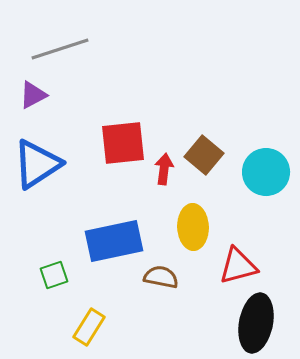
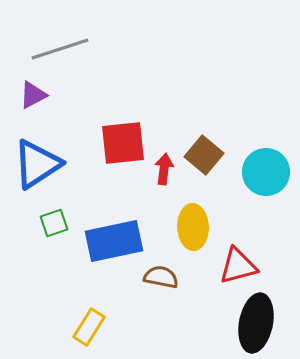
green square: moved 52 px up
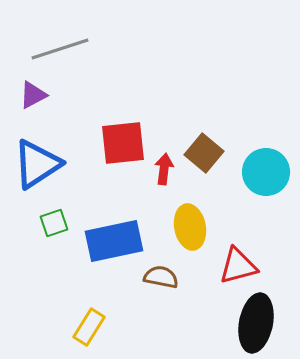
brown square: moved 2 px up
yellow ellipse: moved 3 px left; rotated 9 degrees counterclockwise
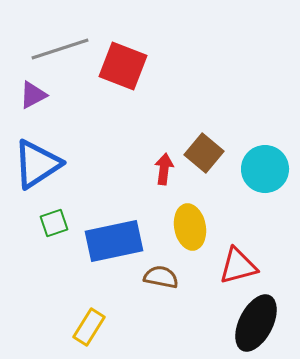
red square: moved 77 px up; rotated 27 degrees clockwise
cyan circle: moved 1 px left, 3 px up
black ellipse: rotated 16 degrees clockwise
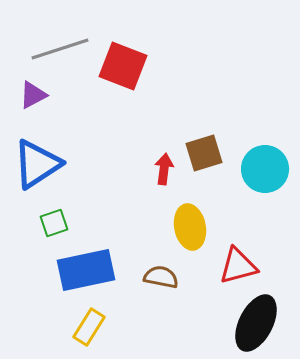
brown square: rotated 33 degrees clockwise
blue rectangle: moved 28 px left, 29 px down
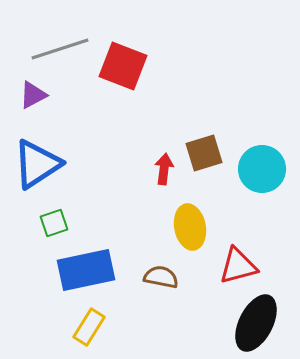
cyan circle: moved 3 px left
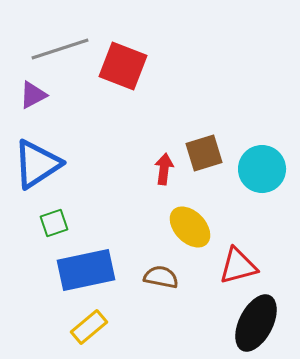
yellow ellipse: rotated 33 degrees counterclockwise
yellow rectangle: rotated 18 degrees clockwise
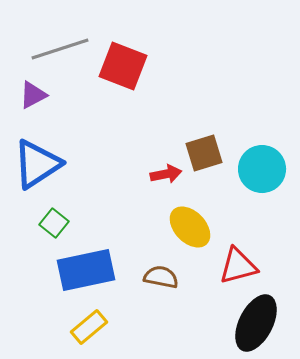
red arrow: moved 2 px right, 5 px down; rotated 72 degrees clockwise
green square: rotated 32 degrees counterclockwise
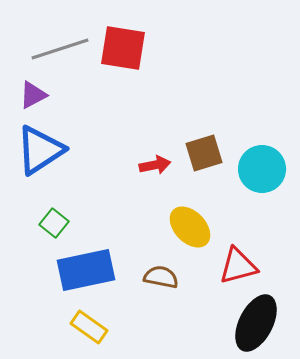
red square: moved 18 px up; rotated 12 degrees counterclockwise
blue triangle: moved 3 px right, 14 px up
red arrow: moved 11 px left, 9 px up
yellow rectangle: rotated 75 degrees clockwise
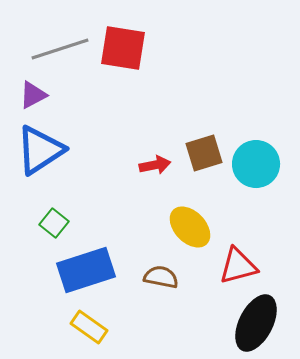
cyan circle: moved 6 px left, 5 px up
blue rectangle: rotated 6 degrees counterclockwise
